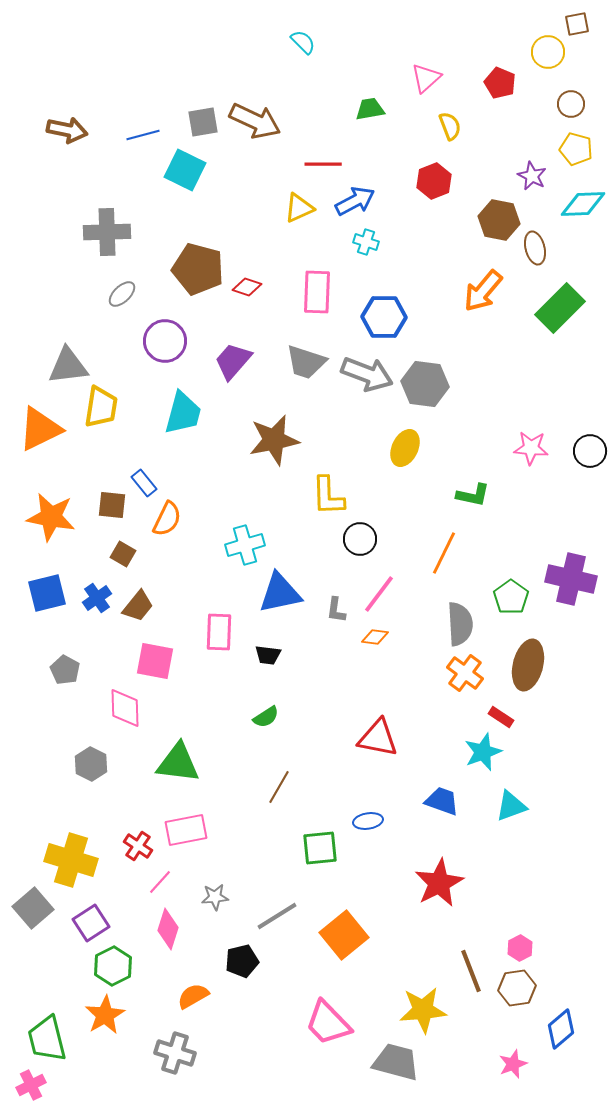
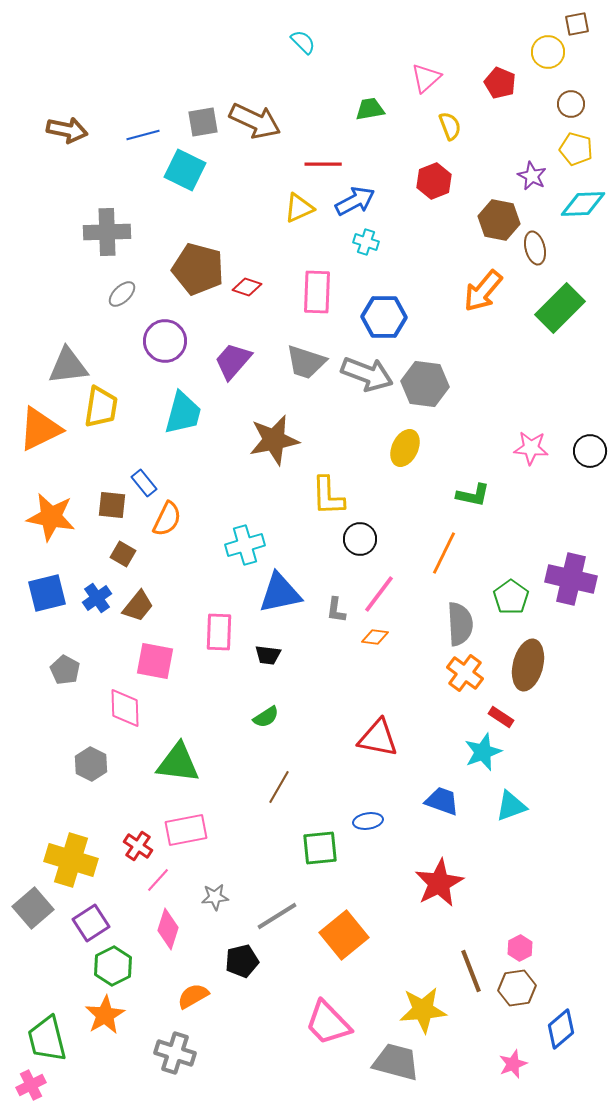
pink line at (160, 882): moved 2 px left, 2 px up
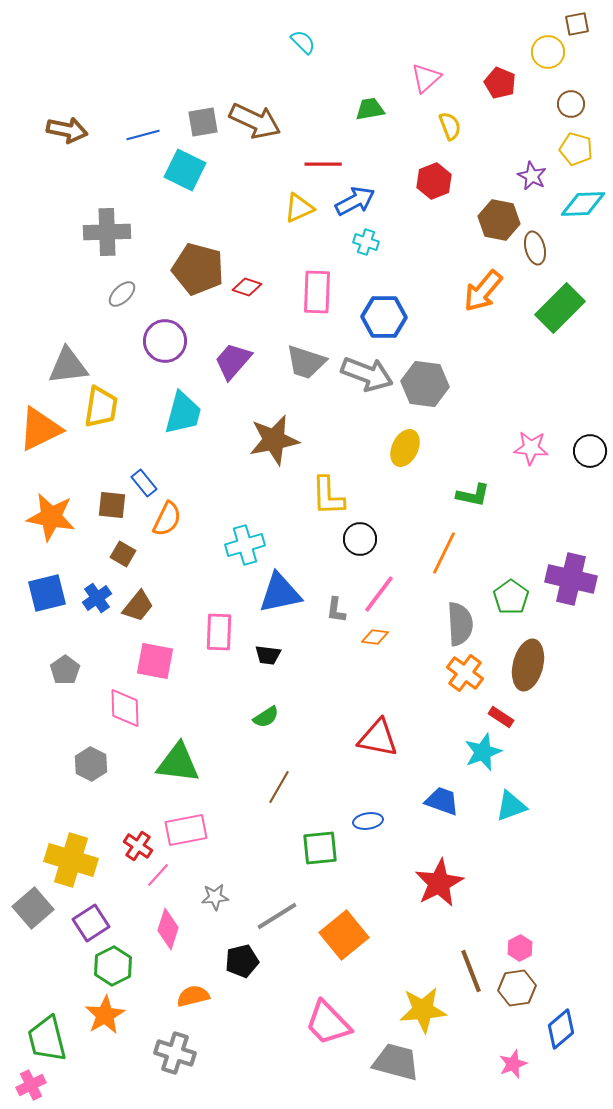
gray pentagon at (65, 670): rotated 8 degrees clockwise
pink line at (158, 880): moved 5 px up
orange semicircle at (193, 996): rotated 16 degrees clockwise
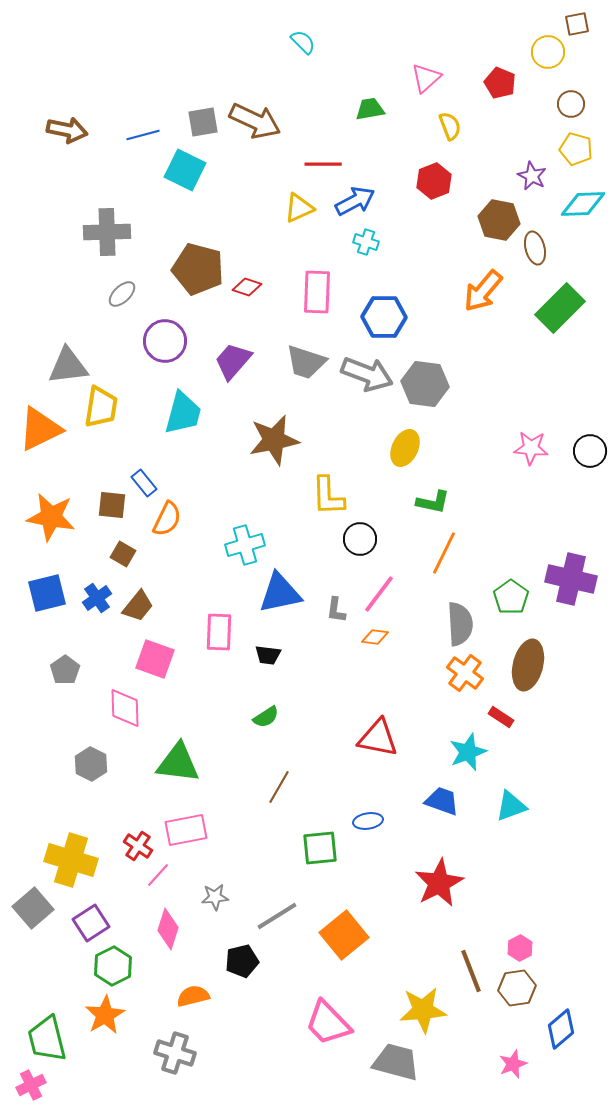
green L-shape at (473, 495): moved 40 px left, 7 px down
pink square at (155, 661): moved 2 px up; rotated 9 degrees clockwise
cyan star at (483, 752): moved 15 px left
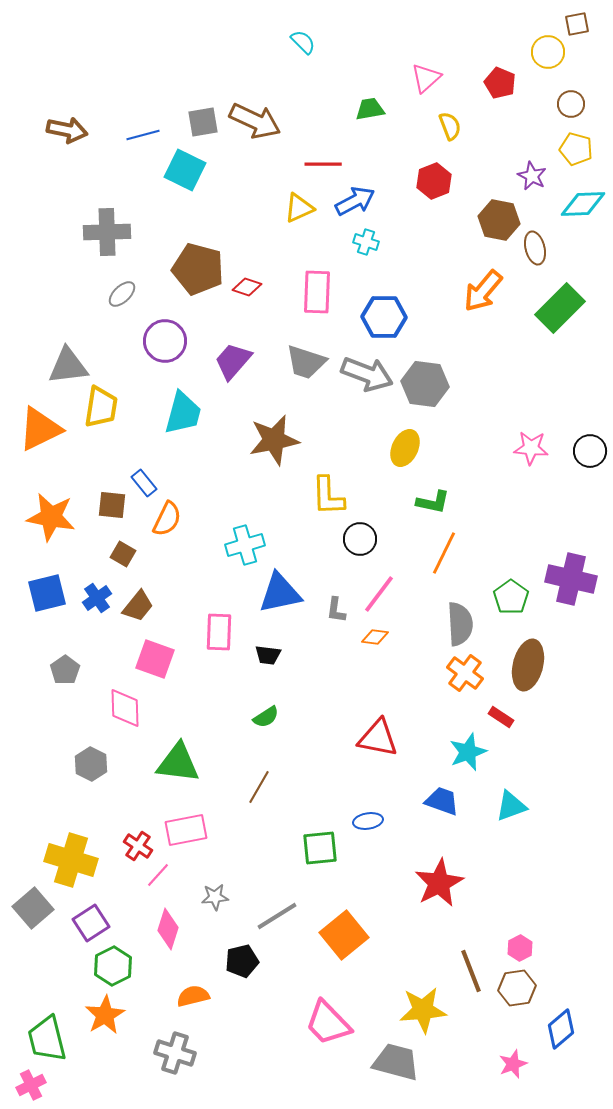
brown line at (279, 787): moved 20 px left
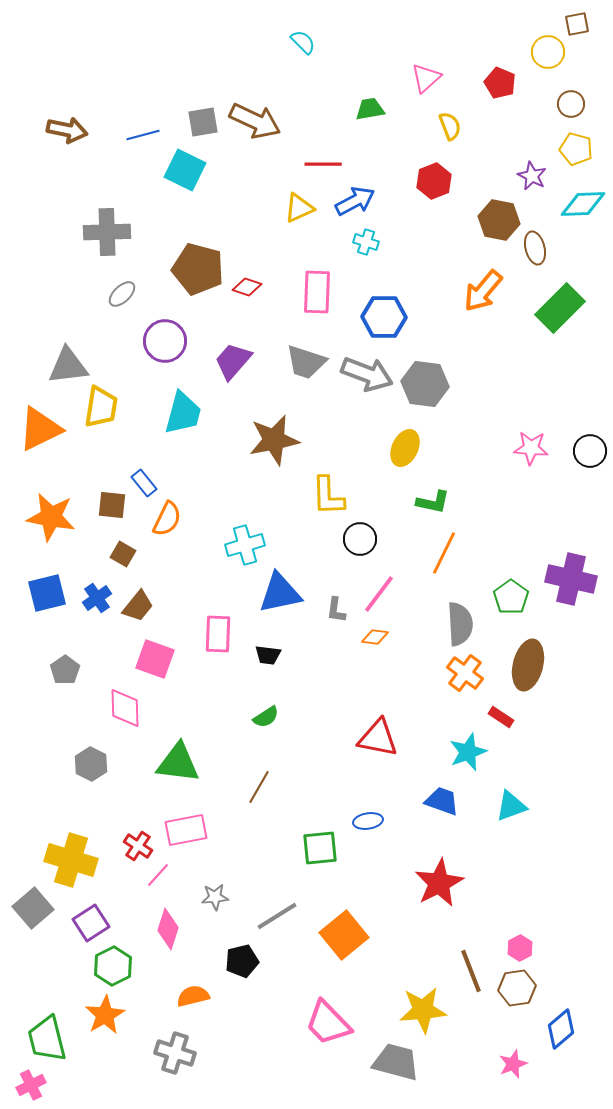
pink rectangle at (219, 632): moved 1 px left, 2 px down
